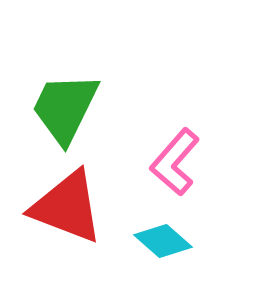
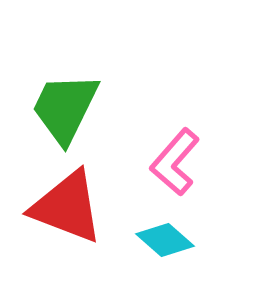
cyan diamond: moved 2 px right, 1 px up
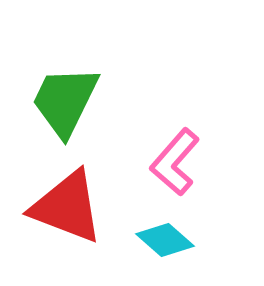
green trapezoid: moved 7 px up
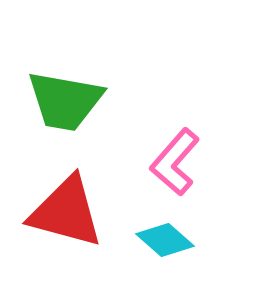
green trapezoid: rotated 106 degrees counterclockwise
red triangle: moved 1 px left, 5 px down; rotated 6 degrees counterclockwise
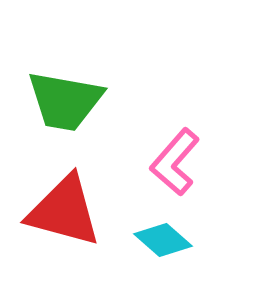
red triangle: moved 2 px left, 1 px up
cyan diamond: moved 2 px left
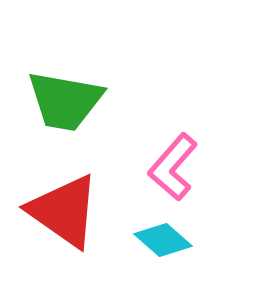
pink L-shape: moved 2 px left, 5 px down
red triangle: rotated 20 degrees clockwise
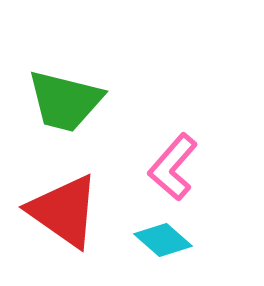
green trapezoid: rotated 4 degrees clockwise
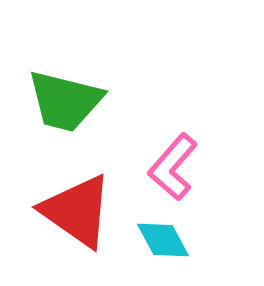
red triangle: moved 13 px right
cyan diamond: rotated 20 degrees clockwise
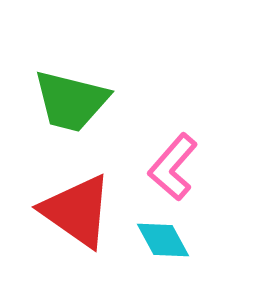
green trapezoid: moved 6 px right
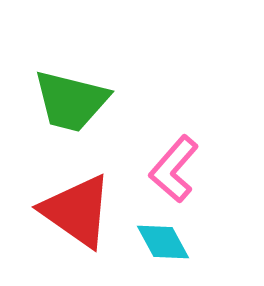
pink L-shape: moved 1 px right, 2 px down
cyan diamond: moved 2 px down
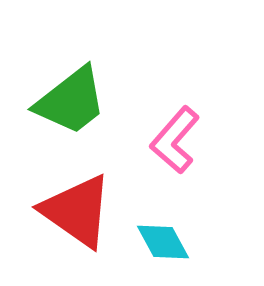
green trapezoid: rotated 52 degrees counterclockwise
pink L-shape: moved 1 px right, 29 px up
